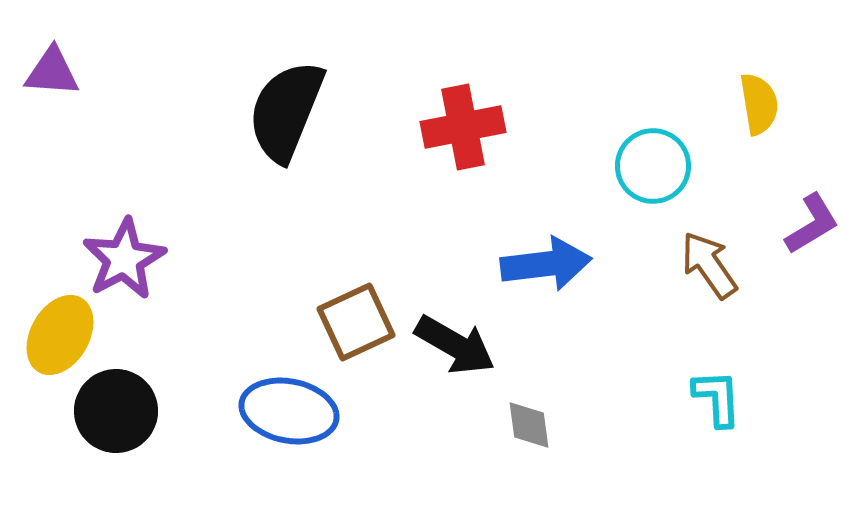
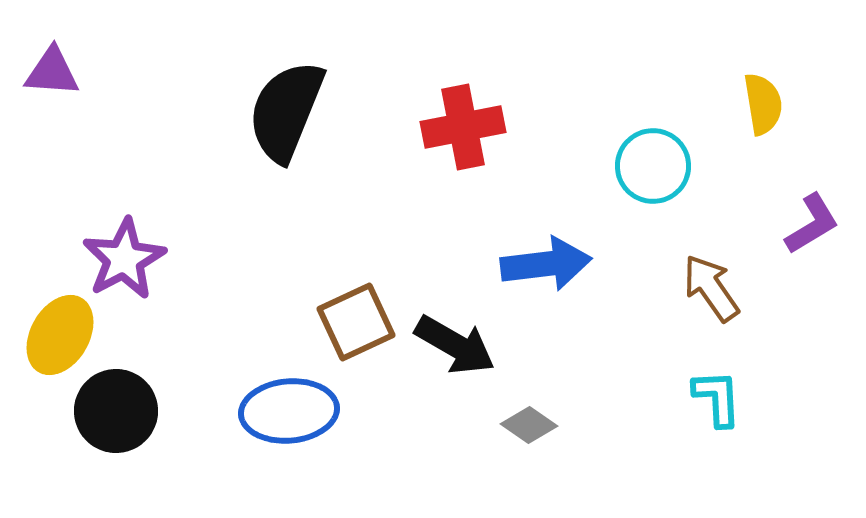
yellow semicircle: moved 4 px right
brown arrow: moved 2 px right, 23 px down
blue ellipse: rotated 16 degrees counterclockwise
gray diamond: rotated 48 degrees counterclockwise
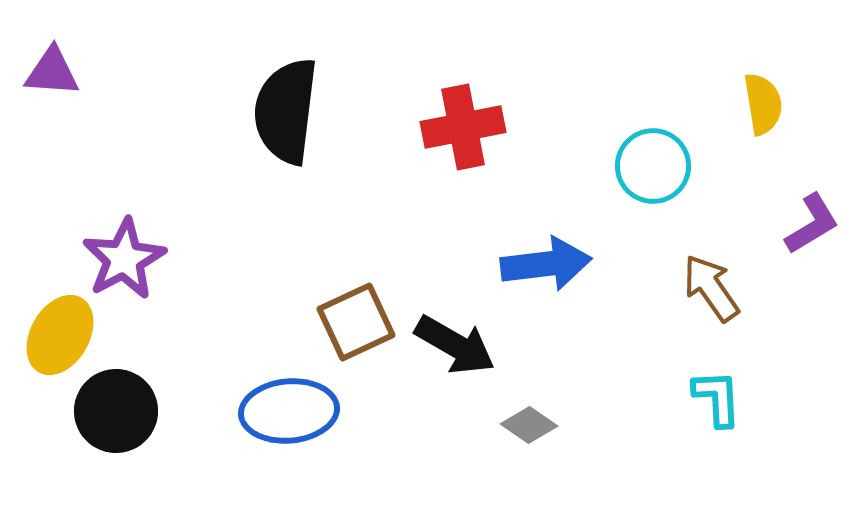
black semicircle: rotated 15 degrees counterclockwise
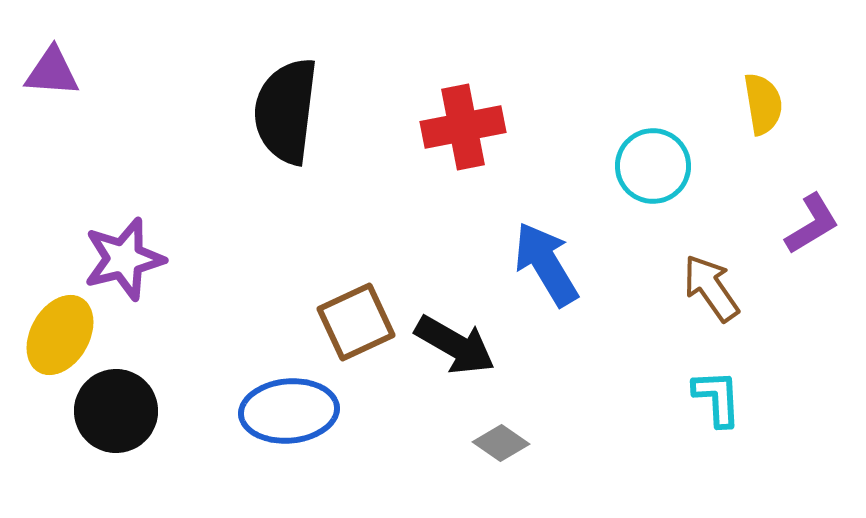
purple star: rotated 14 degrees clockwise
blue arrow: rotated 114 degrees counterclockwise
gray diamond: moved 28 px left, 18 px down
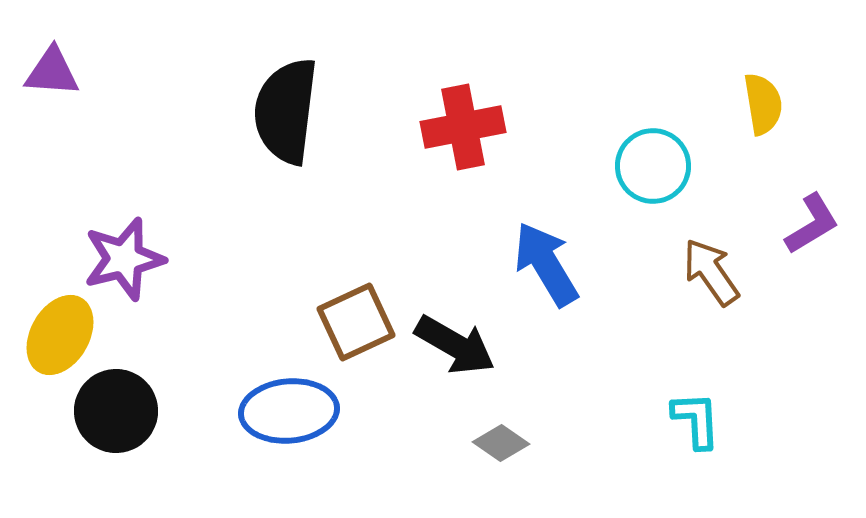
brown arrow: moved 16 px up
cyan L-shape: moved 21 px left, 22 px down
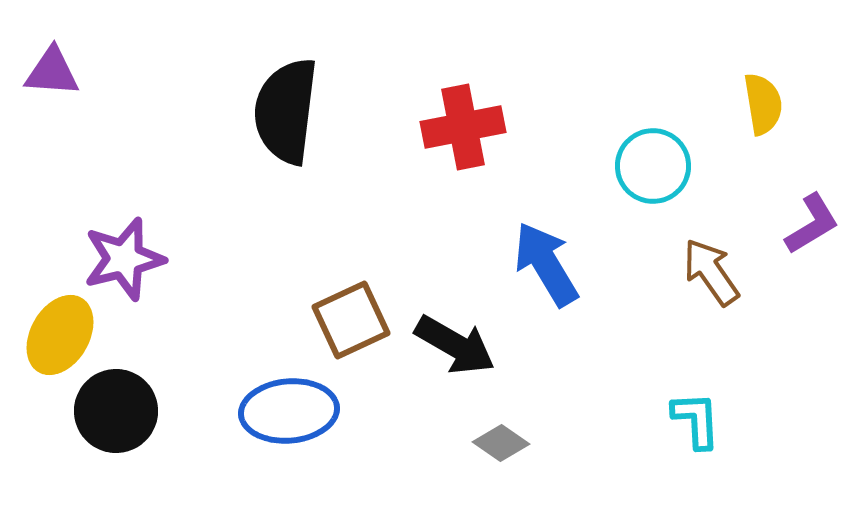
brown square: moved 5 px left, 2 px up
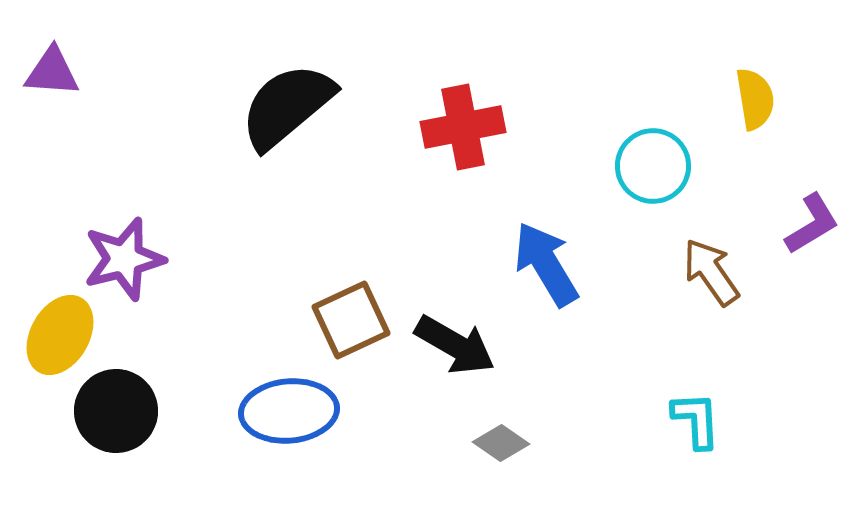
yellow semicircle: moved 8 px left, 5 px up
black semicircle: moved 1 px right, 5 px up; rotated 43 degrees clockwise
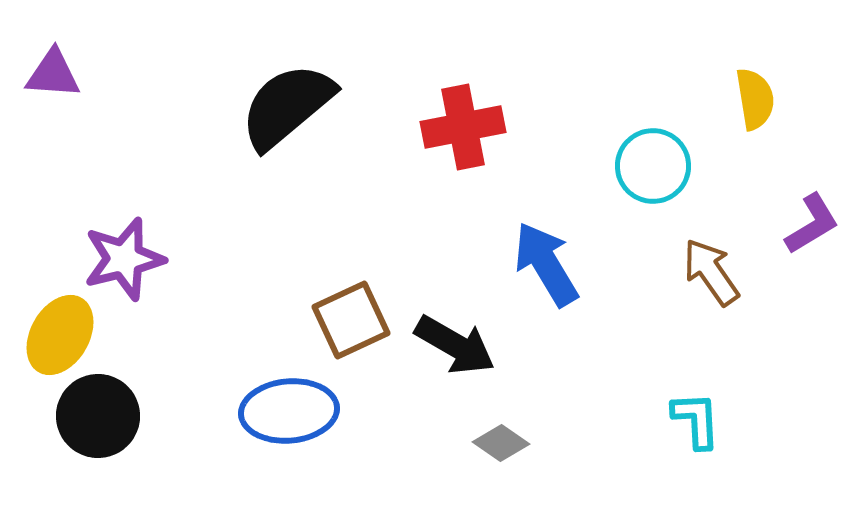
purple triangle: moved 1 px right, 2 px down
black circle: moved 18 px left, 5 px down
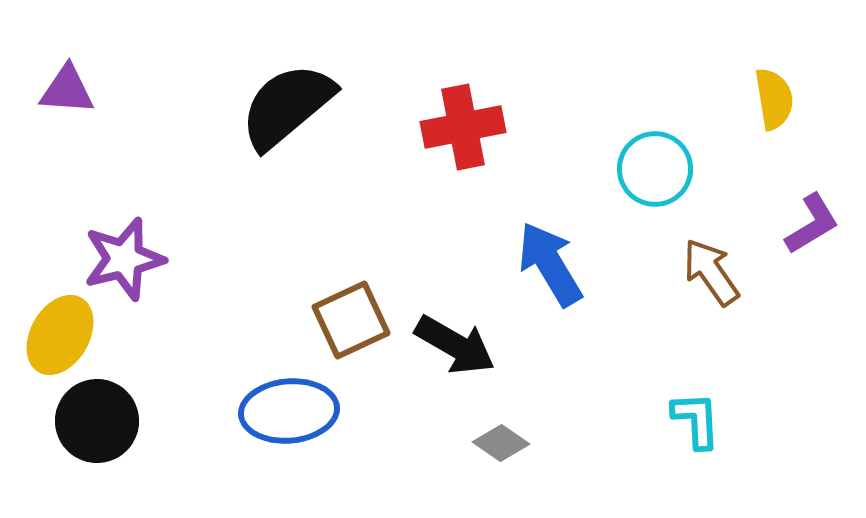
purple triangle: moved 14 px right, 16 px down
yellow semicircle: moved 19 px right
cyan circle: moved 2 px right, 3 px down
blue arrow: moved 4 px right
black circle: moved 1 px left, 5 px down
